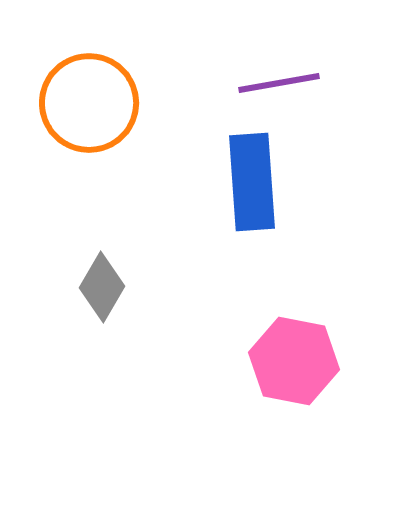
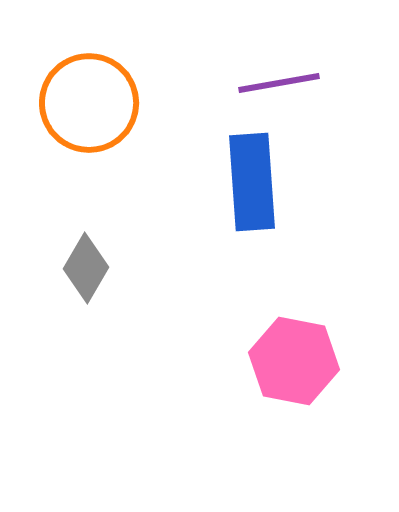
gray diamond: moved 16 px left, 19 px up
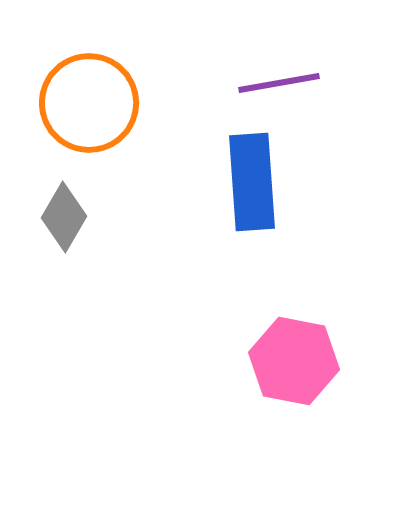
gray diamond: moved 22 px left, 51 px up
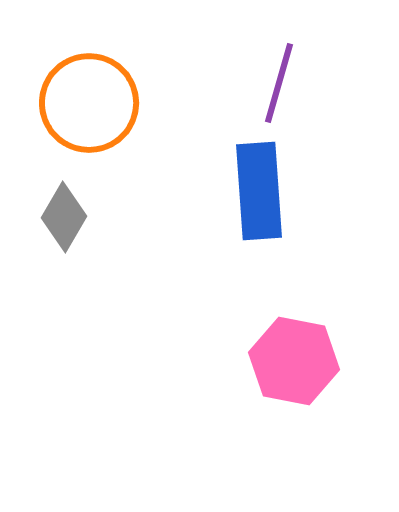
purple line: rotated 64 degrees counterclockwise
blue rectangle: moved 7 px right, 9 px down
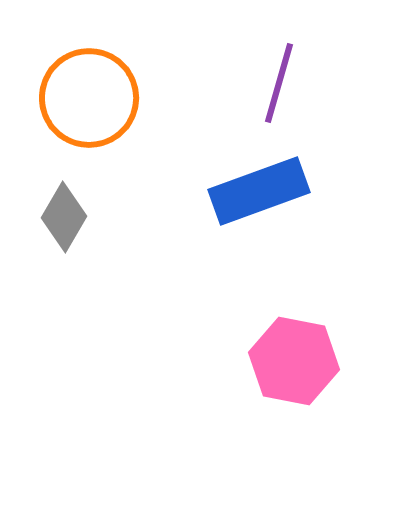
orange circle: moved 5 px up
blue rectangle: rotated 74 degrees clockwise
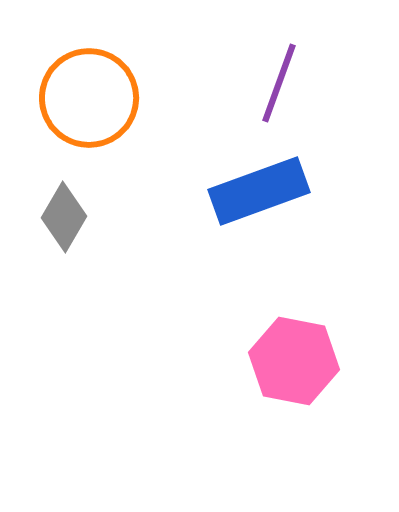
purple line: rotated 4 degrees clockwise
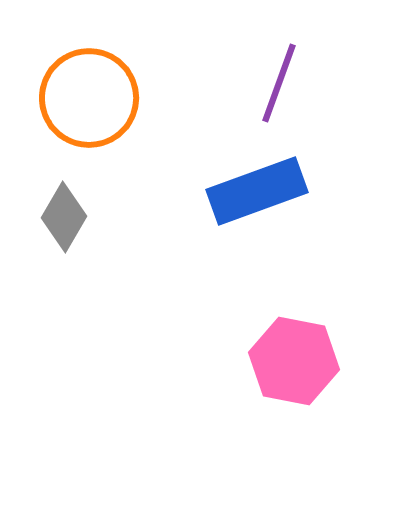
blue rectangle: moved 2 px left
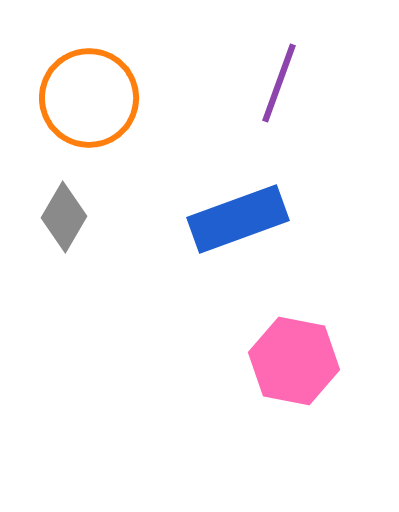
blue rectangle: moved 19 px left, 28 px down
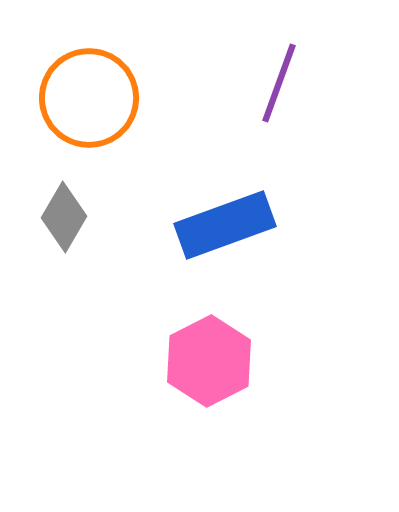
blue rectangle: moved 13 px left, 6 px down
pink hexagon: moved 85 px left; rotated 22 degrees clockwise
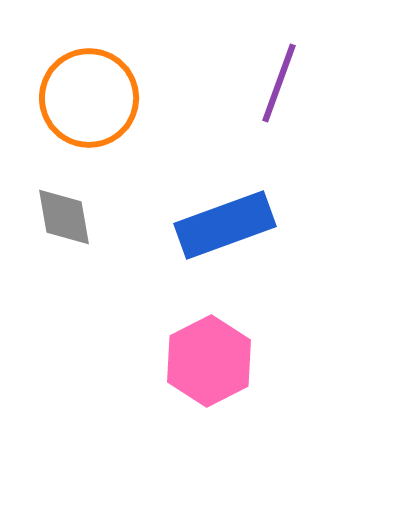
gray diamond: rotated 40 degrees counterclockwise
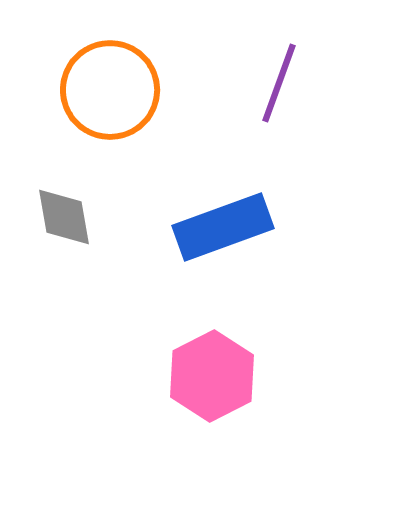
orange circle: moved 21 px right, 8 px up
blue rectangle: moved 2 px left, 2 px down
pink hexagon: moved 3 px right, 15 px down
